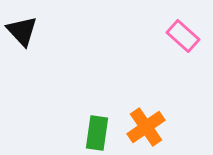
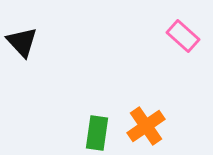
black triangle: moved 11 px down
orange cross: moved 1 px up
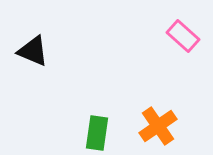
black triangle: moved 11 px right, 9 px down; rotated 24 degrees counterclockwise
orange cross: moved 12 px right
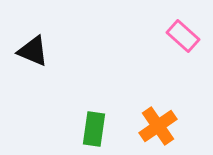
green rectangle: moved 3 px left, 4 px up
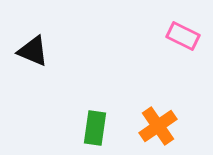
pink rectangle: rotated 16 degrees counterclockwise
green rectangle: moved 1 px right, 1 px up
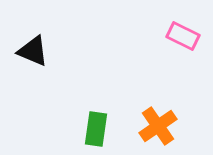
green rectangle: moved 1 px right, 1 px down
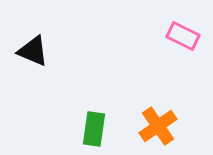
green rectangle: moved 2 px left
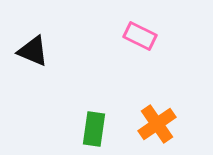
pink rectangle: moved 43 px left
orange cross: moved 1 px left, 2 px up
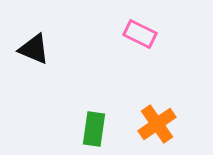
pink rectangle: moved 2 px up
black triangle: moved 1 px right, 2 px up
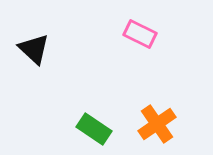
black triangle: rotated 20 degrees clockwise
green rectangle: rotated 64 degrees counterclockwise
